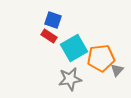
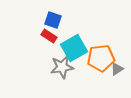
gray triangle: moved 1 px up; rotated 16 degrees clockwise
gray star: moved 8 px left, 12 px up
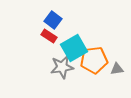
blue square: rotated 18 degrees clockwise
orange pentagon: moved 7 px left, 2 px down
gray triangle: rotated 24 degrees clockwise
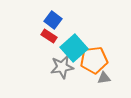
cyan square: rotated 12 degrees counterclockwise
gray triangle: moved 13 px left, 9 px down
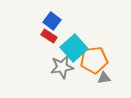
blue square: moved 1 px left, 1 px down
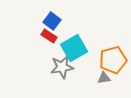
cyan square: rotated 12 degrees clockwise
orange pentagon: moved 19 px right; rotated 8 degrees counterclockwise
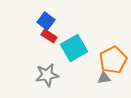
blue square: moved 6 px left
orange pentagon: rotated 12 degrees counterclockwise
gray star: moved 15 px left, 8 px down
